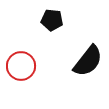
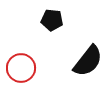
red circle: moved 2 px down
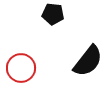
black pentagon: moved 1 px right, 6 px up
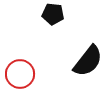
red circle: moved 1 px left, 6 px down
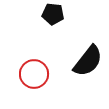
red circle: moved 14 px right
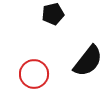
black pentagon: rotated 20 degrees counterclockwise
